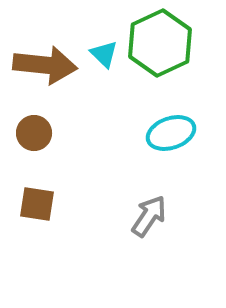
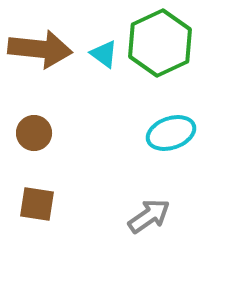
cyan triangle: rotated 8 degrees counterclockwise
brown arrow: moved 5 px left, 16 px up
gray arrow: rotated 21 degrees clockwise
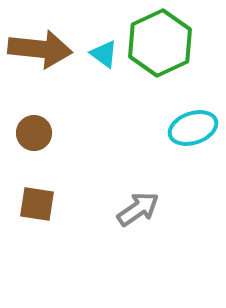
cyan ellipse: moved 22 px right, 5 px up
gray arrow: moved 11 px left, 7 px up
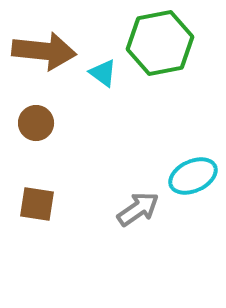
green hexagon: rotated 14 degrees clockwise
brown arrow: moved 4 px right, 2 px down
cyan triangle: moved 1 px left, 19 px down
cyan ellipse: moved 48 px down; rotated 6 degrees counterclockwise
brown circle: moved 2 px right, 10 px up
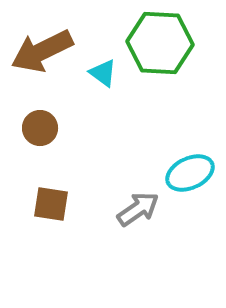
green hexagon: rotated 14 degrees clockwise
brown arrow: moved 2 px left; rotated 148 degrees clockwise
brown circle: moved 4 px right, 5 px down
cyan ellipse: moved 3 px left, 3 px up
brown square: moved 14 px right
